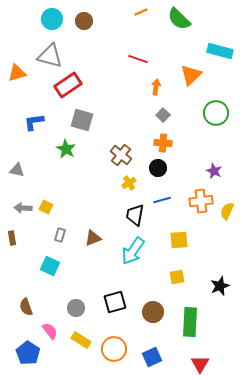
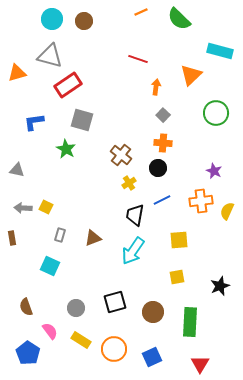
blue line at (162, 200): rotated 12 degrees counterclockwise
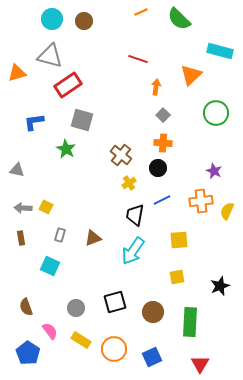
brown rectangle at (12, 238): moved 9 px right
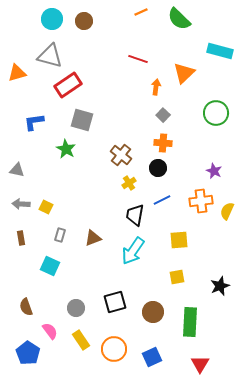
orange triangle at (191, 75): moved 7 px left, 2 px up
gray arrow at (23, 208): moved 2 px left, 4 px up
yellow rectangle at (81, 340): rotated 24 degrees clockwise
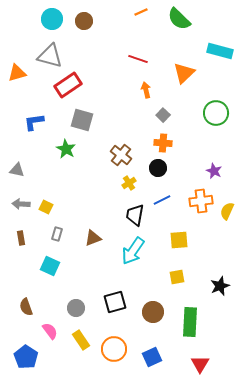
orange arrow at (156, 87): moved 10 px left, 3 px down; rotated 21 degrees counterclockwise
gray rectangle at (60, 235): moved 3 px left, 1 px up
blue pentagon at (28, 353): moved 2 px left, 4 px down
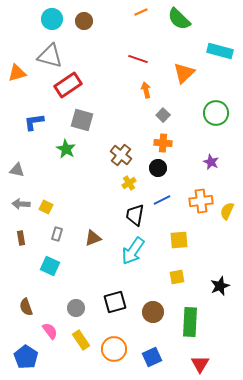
purple star at (214, 171): moved 3 px left, 9 px up
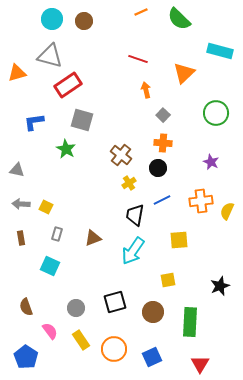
yellow square at (177, 277): moved 9 px left, 3 px down
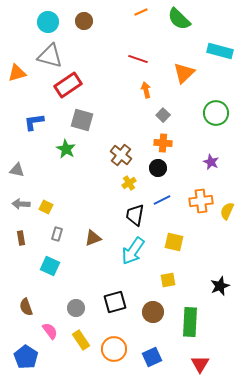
cyan circle at (52, 19): moved 4 px left, 3 px down
yellow square at (179, 240): moved 5 px left, 2 px down; rotated 18 degrees clockwise
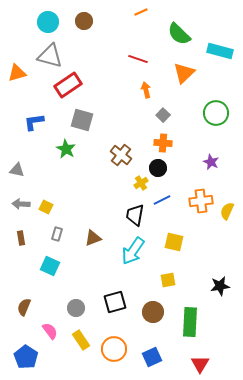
green semicircle at (179, 19): moved 15 px down
yellow cross at (129, 183): moved 12 px right
black star at (220, 286): rotated 12 degrees clockwise
brown semicircle at (26, 307): moved 2 px left; rotated 42 degrees clockwise
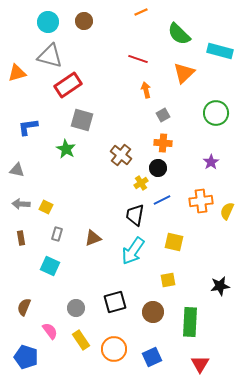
gray square at (163, 115): rotated 16 degrees clockwise
blue L-shape at (34, 122): moved 6 px left, 5 px down
purple star at (211, 162): rotated 14 degrees clockwise
blue pentagon at (26, 357): rotated 15 degrees counterclockwise
